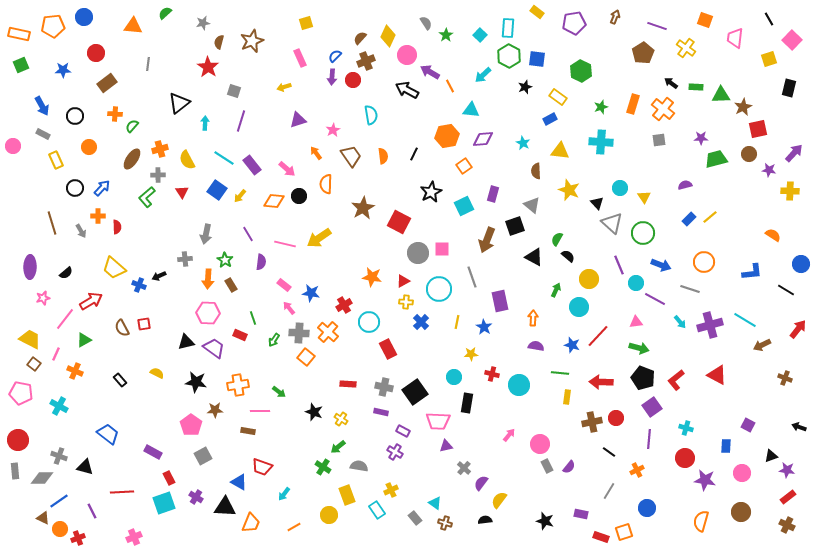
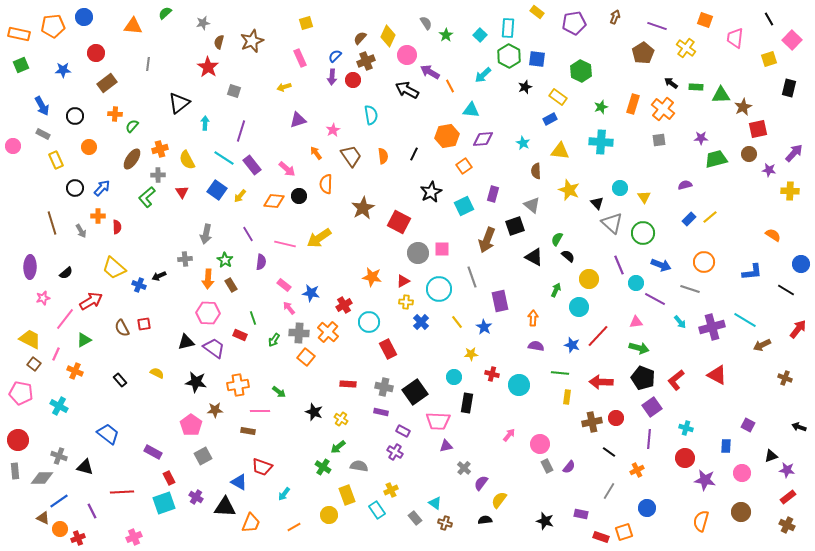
purple line at (241, 121): moved 10 px down
yellow line at (457, 322): rotated 48 degrees counterclockwise
purple cross at (710, 325): moved 2 px right, 2 px down
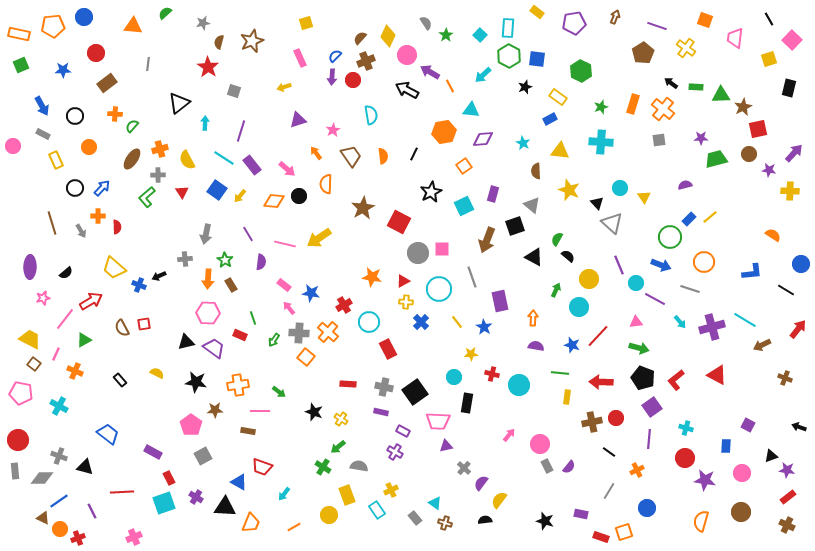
orange hexagon at (447, 136): moved 3 px left, 4 px up
green circle at (643, 233): moved 27 px right, 4 px down
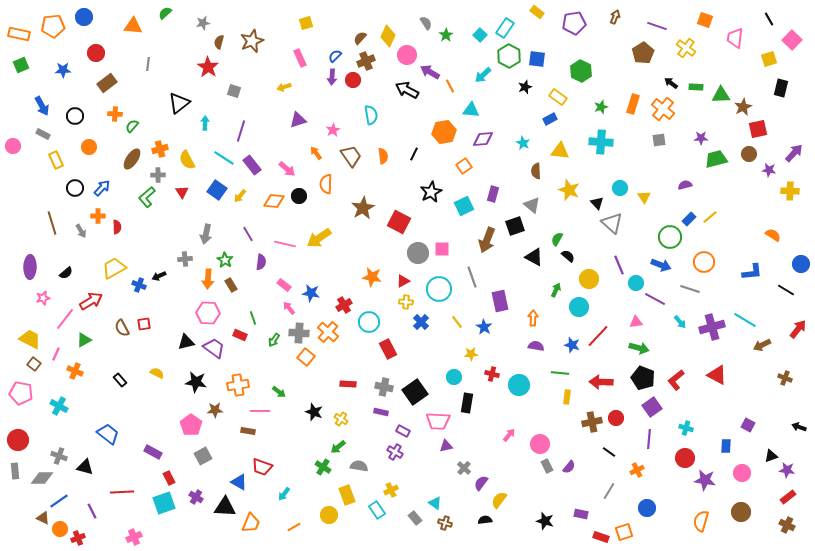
cyan rectangle at (508, 28): moved 3 px left; rotated 30 degrees clockwise
black rectangle at (789, 88): moved 8 px left
yellow trapezoid at (114, 268): rotated 110 degrees clockwise
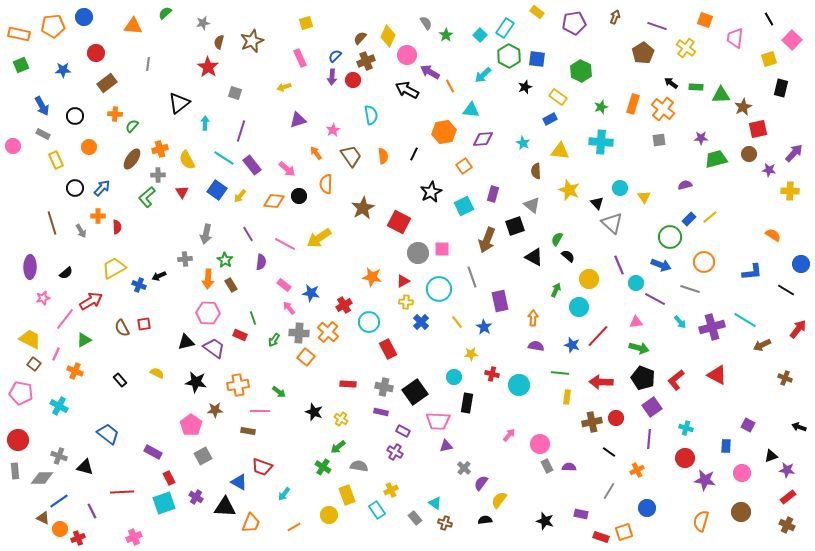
gray square at (234, 91): moved 1 px right, 2 px down
pink line at (285, 244): rotated 15 degrees clockwise
purple semicircle at (569, 467): rotated 128 degrees counterclockwise
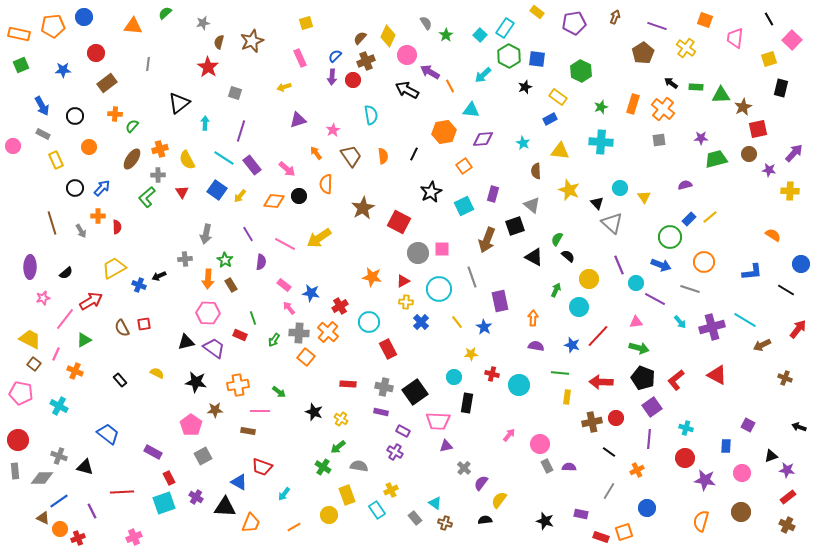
red cross at (344, 305): moved 4 px left, 1 px down
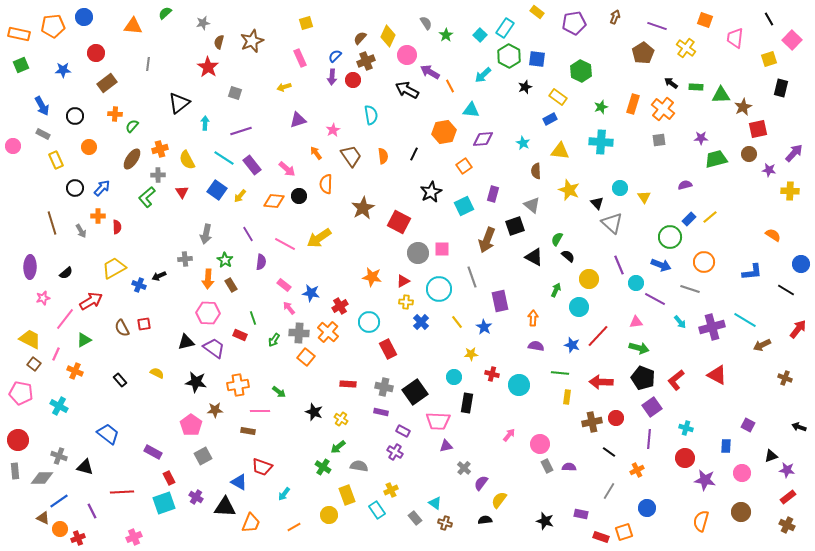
purple line at (241, 131): rotated 55 degrees clockwise
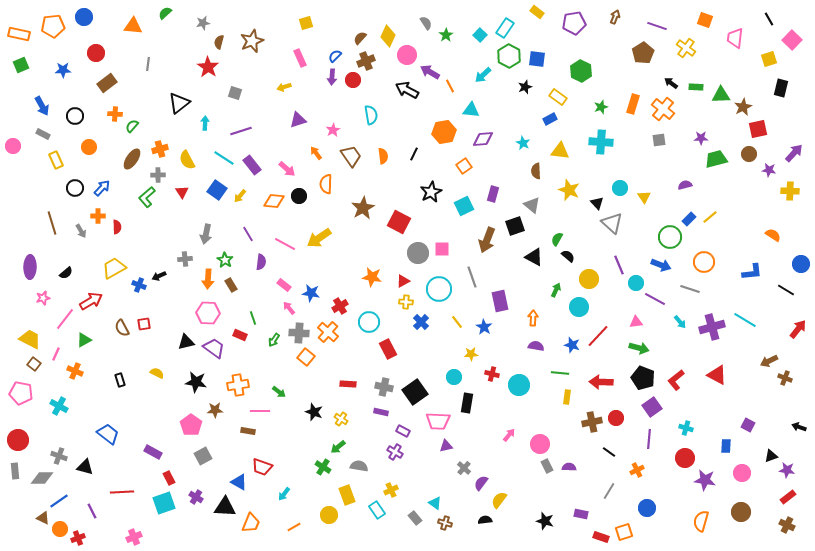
brown arrow at (762, 345): moved 7 px right, 16 px down
black rectangle at (120, 380): rotated 24 degrees clockwise
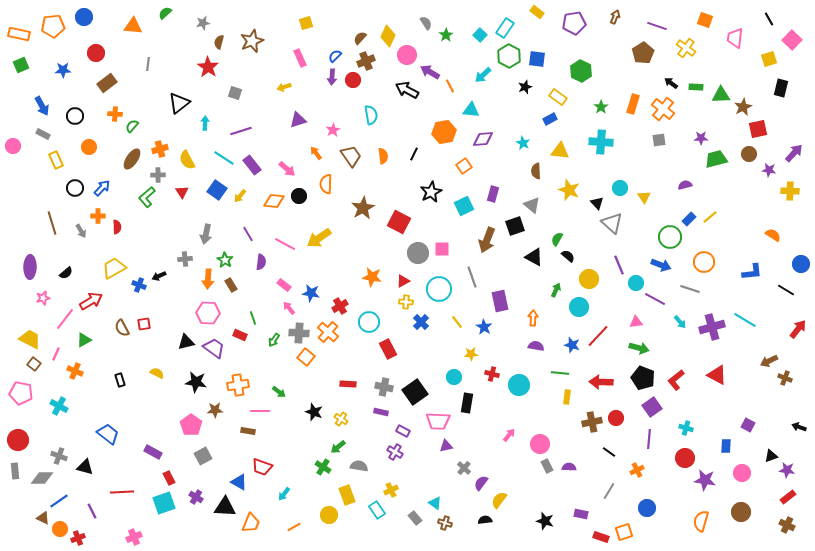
green star at (601, 107): rotated 16 degrees counterclockwise
